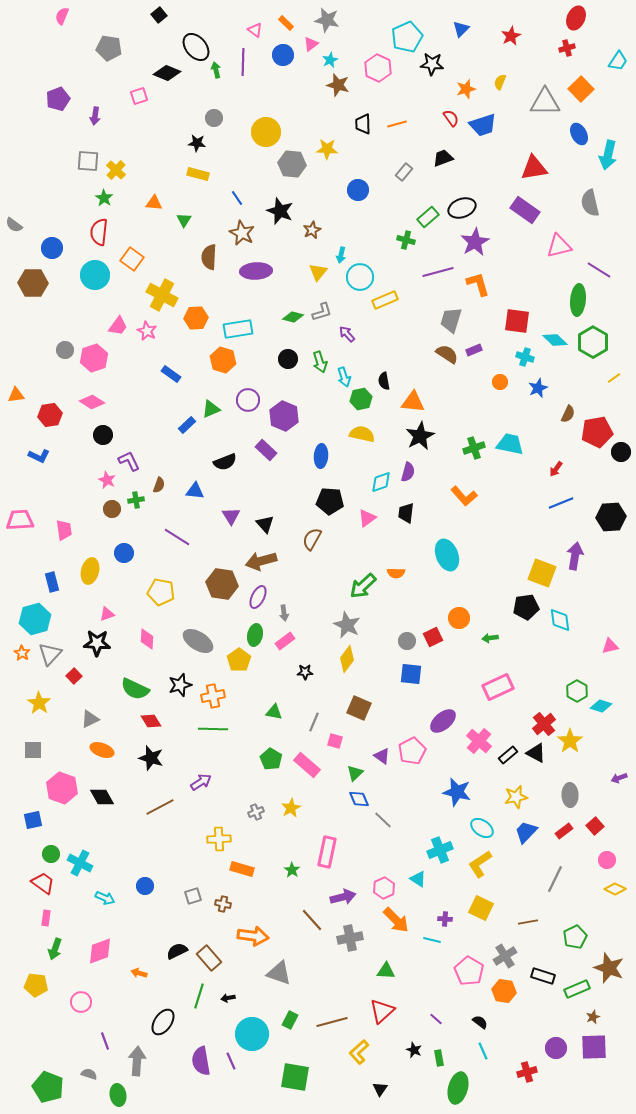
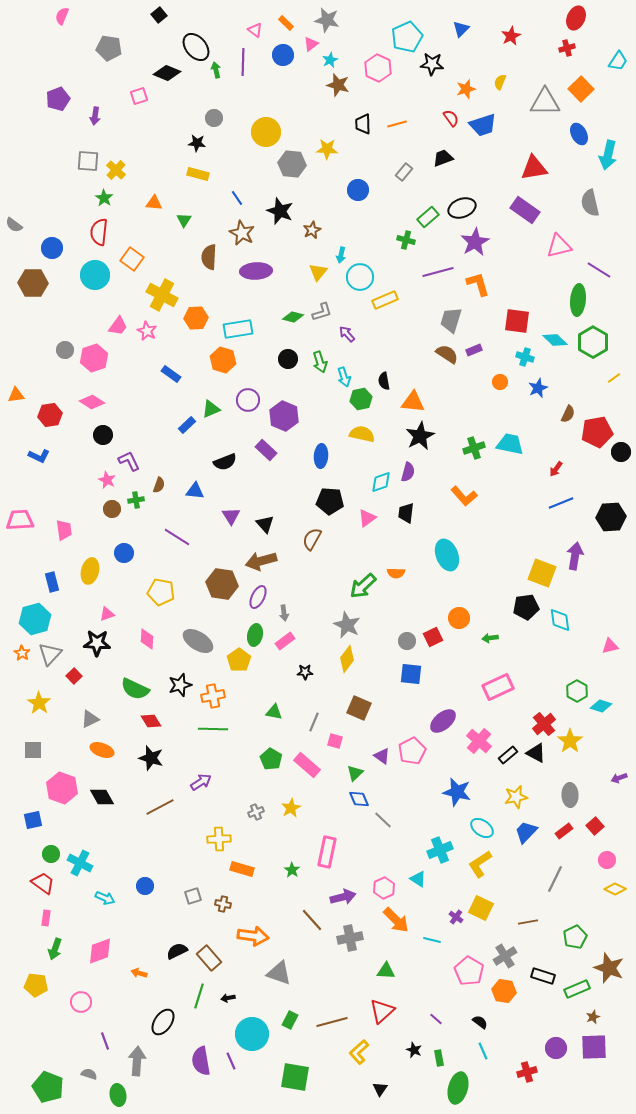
purple cross at (445, 919): moved 11 px right, 2 px up; rotated 32 degrees clockwise
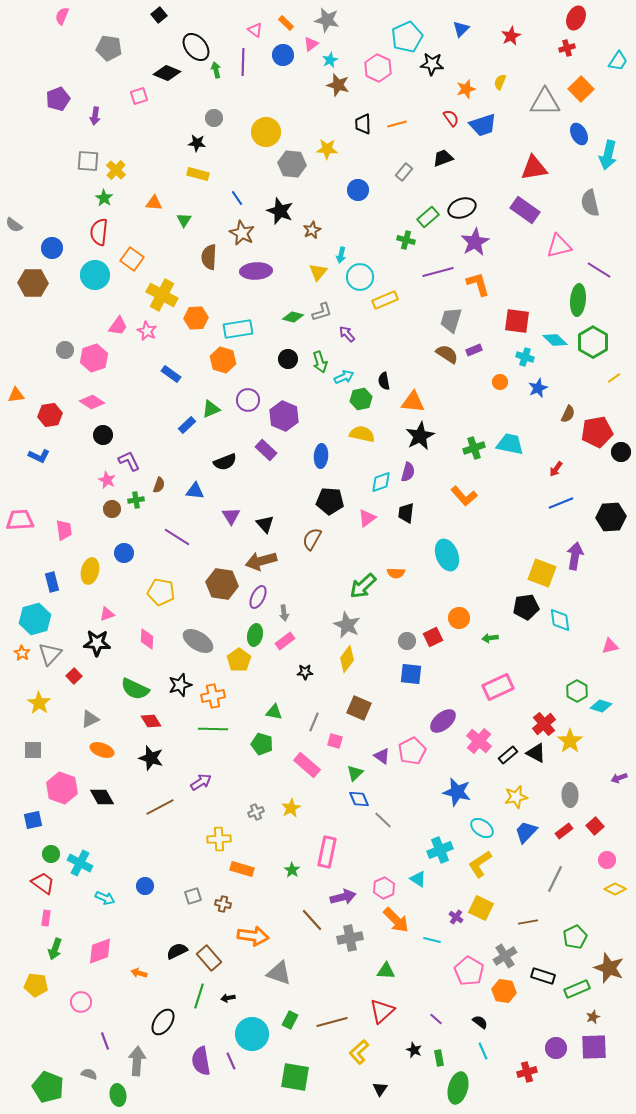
cyan arrow at (344, 377): rotated 96 degrees counterclockwise
green pentagon at (271, 759): moved 9 px left, 15 px up; rotated 15 degrees counterclockwise
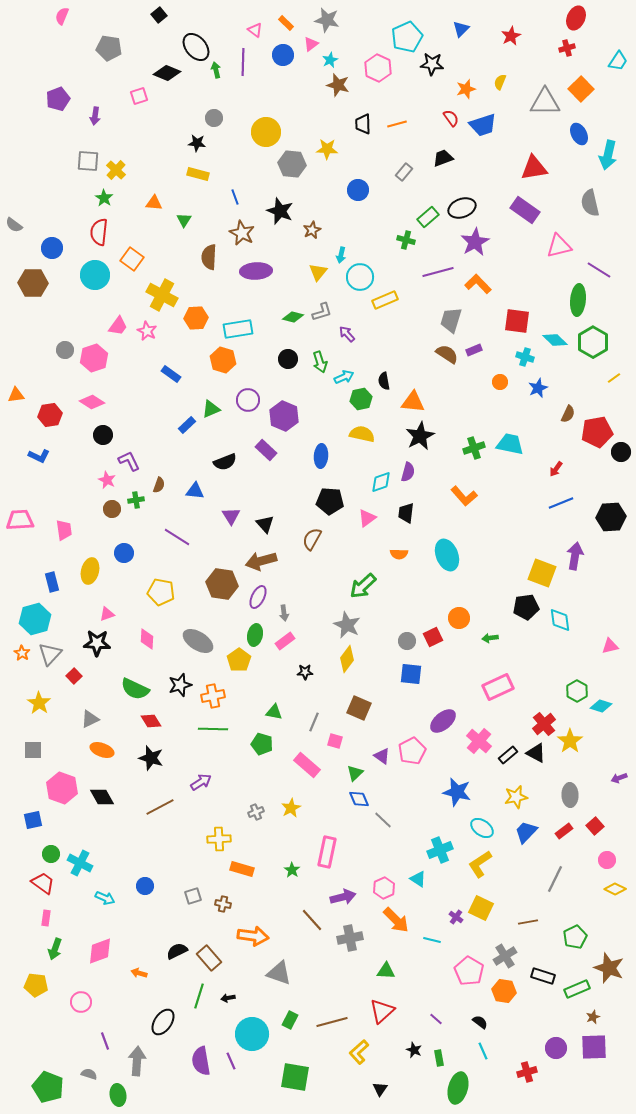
blue line at (237, 198): moved 2 px left, 1 px up; rotated 14 degrees clockwise
orange L-shape at (478, 284): rotated 28 degrees counterclockwise
orange semicircle at (396, 573): moved 3 px right, 19 px up
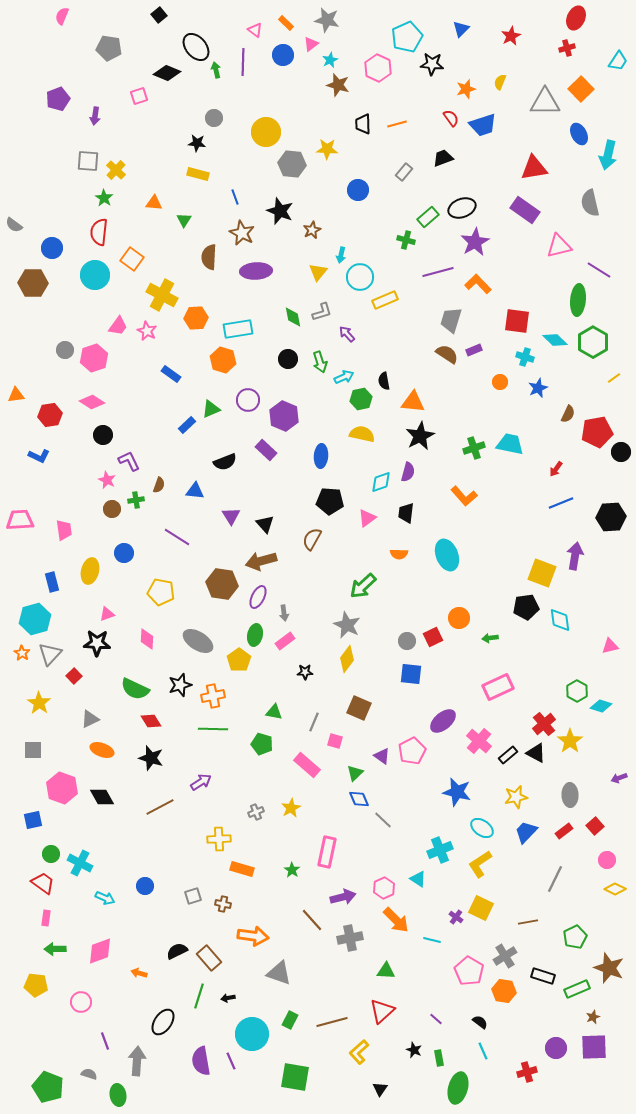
green diamond at (293, 317): rotated 65 degrees clockwise
green arrow at (55, 949): rotated 70 degrees clockwise
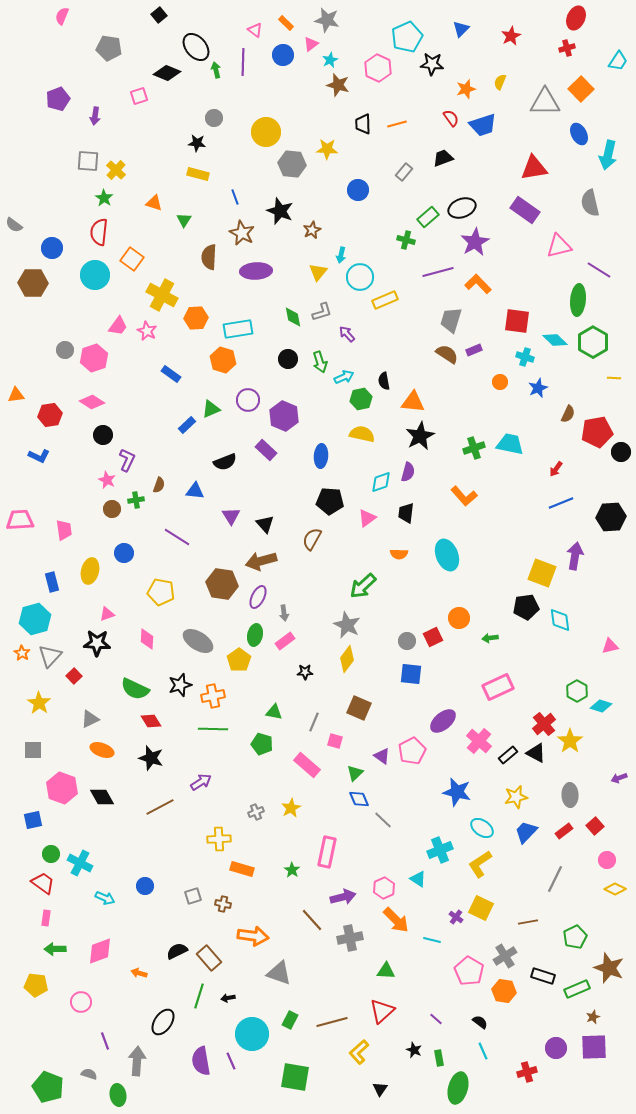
orange triangle at (154, 203): rotated 12 degrees clockwise
yellow line at (614, 378): rotated 40 degrees clockwise
purple L-shape at (129, 461): moved 2 px left, 1 px up; rotated 50 degrees clockwise
gray triangle at (50, 654): moved 2 px down
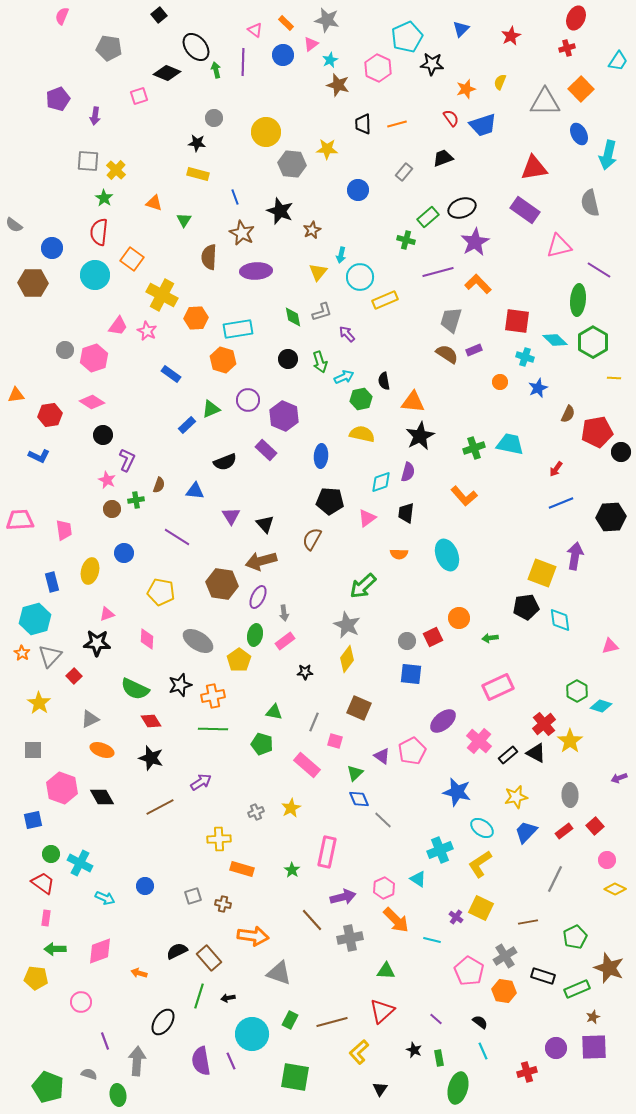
yellow pentagon at (36, 985): moved 7 px up
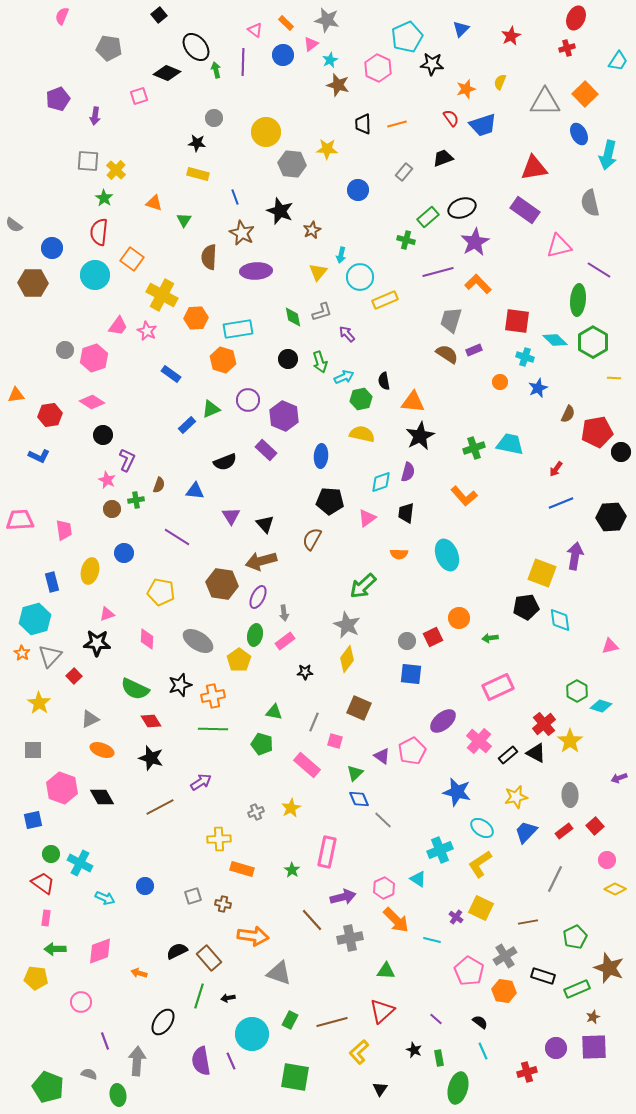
orange square at (581, 89): moved 4 px right, 5 px down
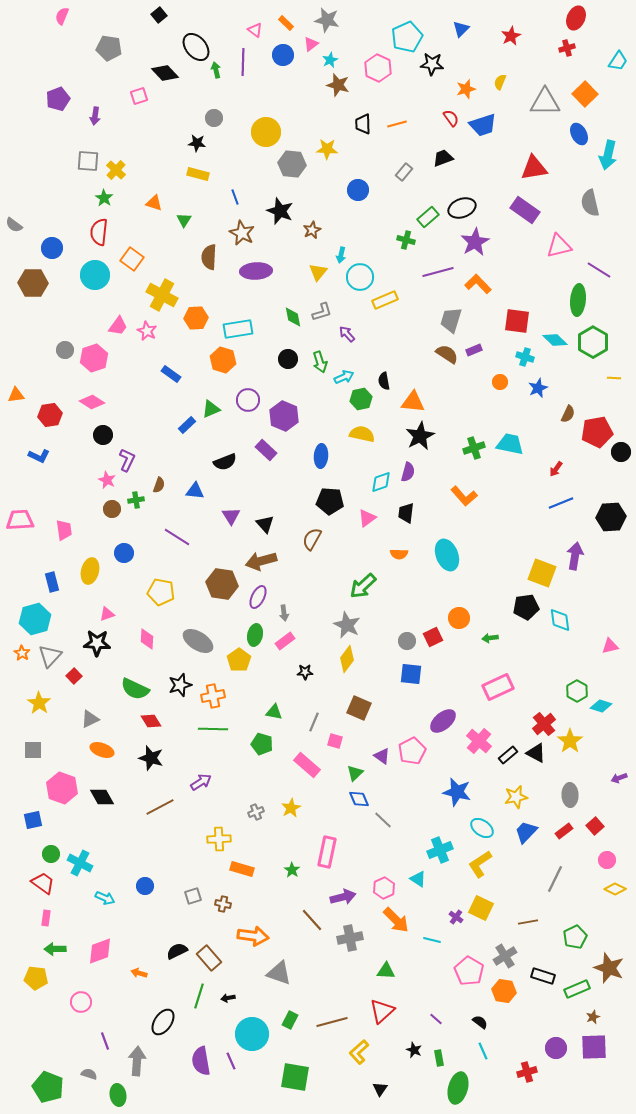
black diamond at (167, 73): moved 2 px left; rotated 24 degrees clockwise
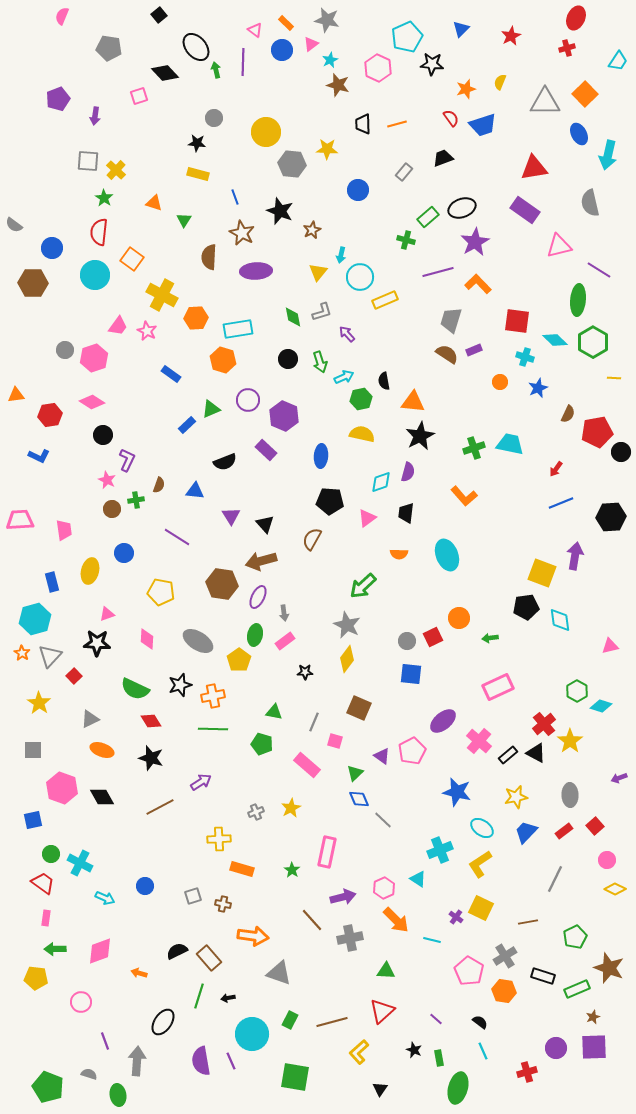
blue circle at (283, 55): moved 1 px left, 5 px up
